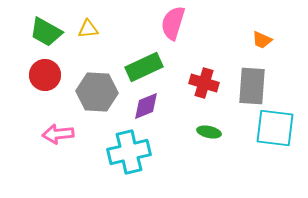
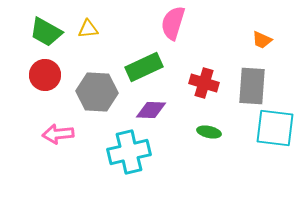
purple diamond: moved 5 px right, 4 px down; rotated 24 degrees clockwise
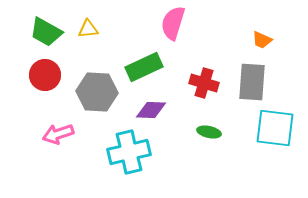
gray rectangle: moved 4 px up
pink arrow: rotated 12 degrees counterclockwise
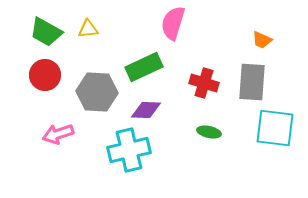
purple diamond: moved 5 px left
cyan cross: moved 2 px up
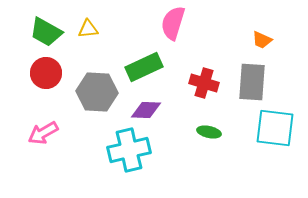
red circle: moved 1 px right, 2 px up
pink arrow: moved 15 px left, 1 px up; rotated 12 degrees counterclockwise
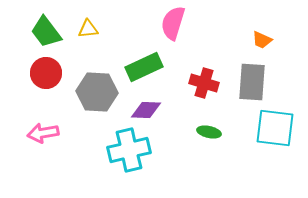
green trapezoid: rotated 24 degrees clockwise
pink arrow: rotated 20 degrees clockwise
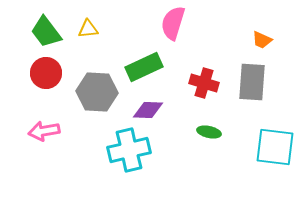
purple diamond: moved 2 px right
cyan square: moved 19 px down
pink arrow: moved 1 px right, 2 px up
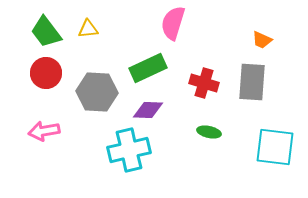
green rectangle: moved 4 px right, 1 px down
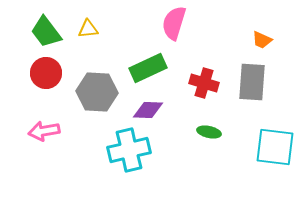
pink semicircle: moved 1 px right
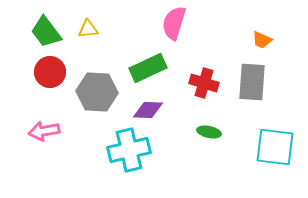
red circle: moved 4 px right, 1 px up
